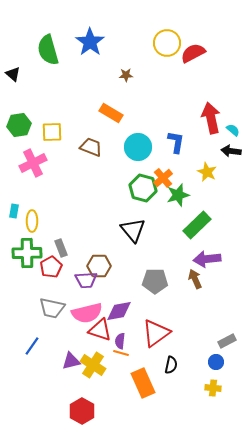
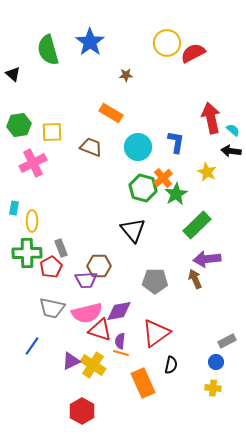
green star at (178, 195): moved 2 px left, 1 px up; rotated 15 degrees counterclockwise
cyan rectangle at (14, 211): moved 3 px up
purple triangle at (71, 361): rotated 12 degrees counterclockwise
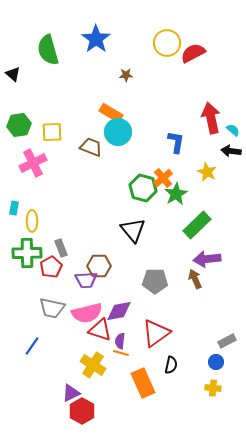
blue star at (90, 42): moved 6 px right, 3 px up
cyan circle at (138, 147): moved 20 px left, 15 px up
purple triangle at (71, 361): moved 32 px down
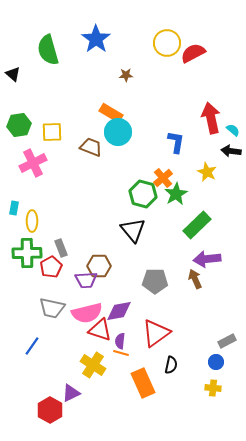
green hexagon at (143, 188): moved 6 px down
red hexagon at (82, 411): moved 32 px left, 1 px up
